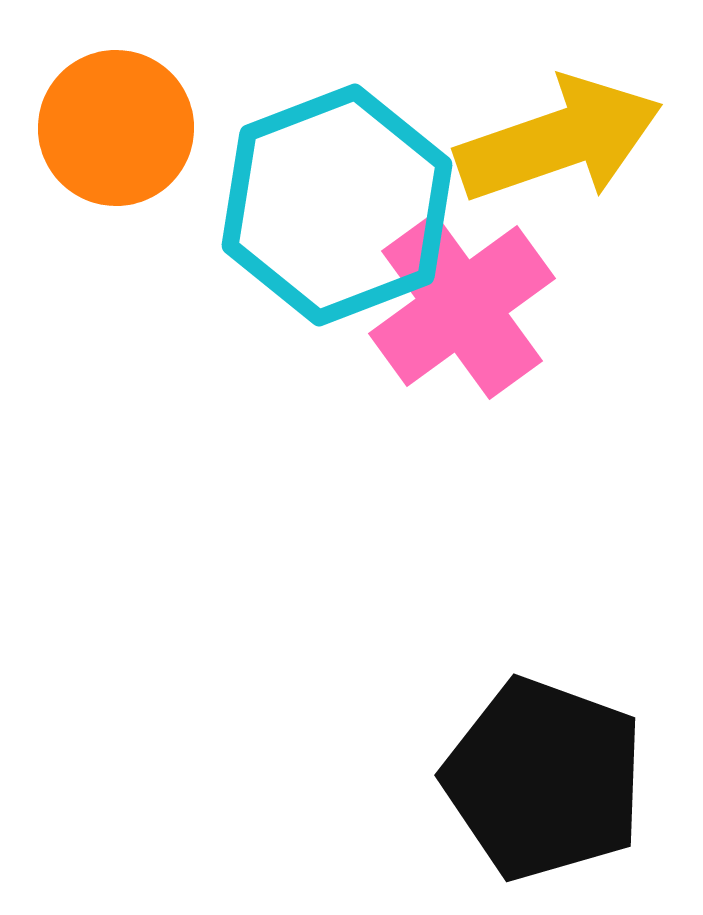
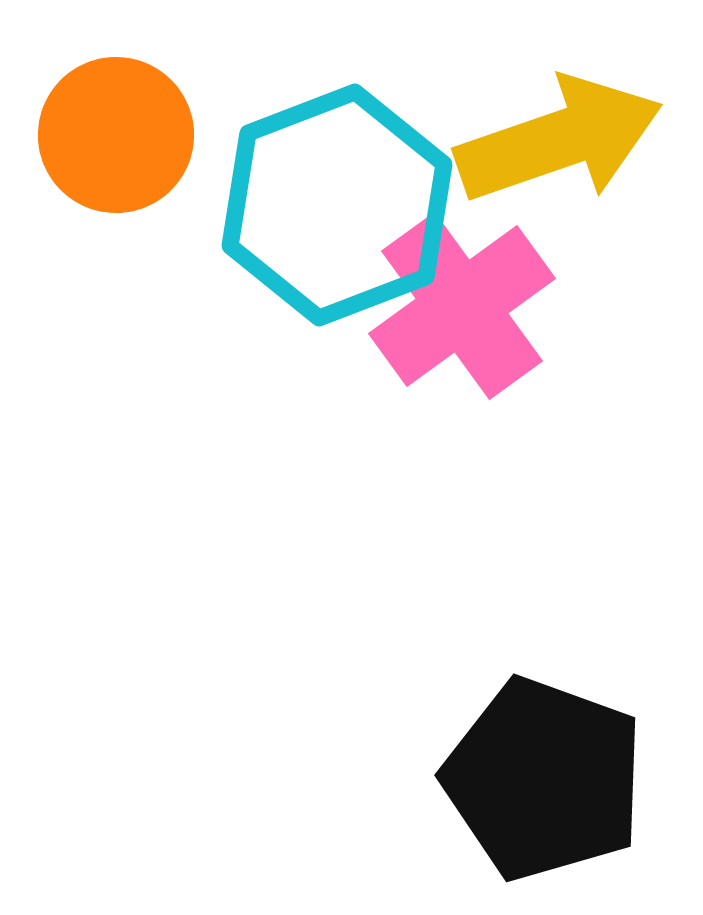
orange circle: moved 7 px down
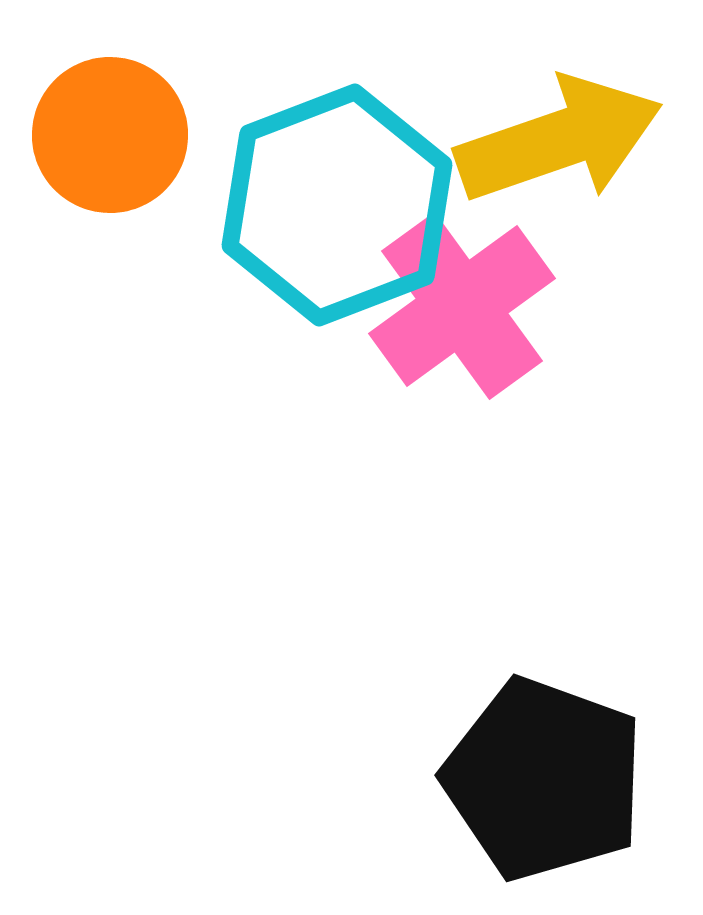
orange circle: moved 6 px left
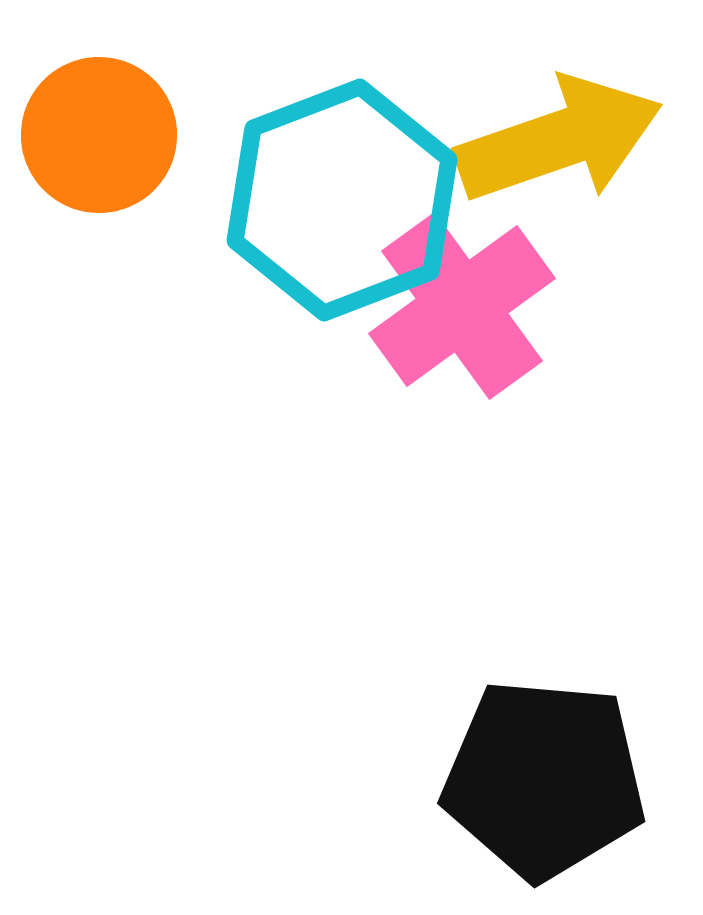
orange circle: moved 11 px left
cyan hexagon: moved 5 px right, 5 px up
black pentagon: rotated 15 degrees counterclockwise
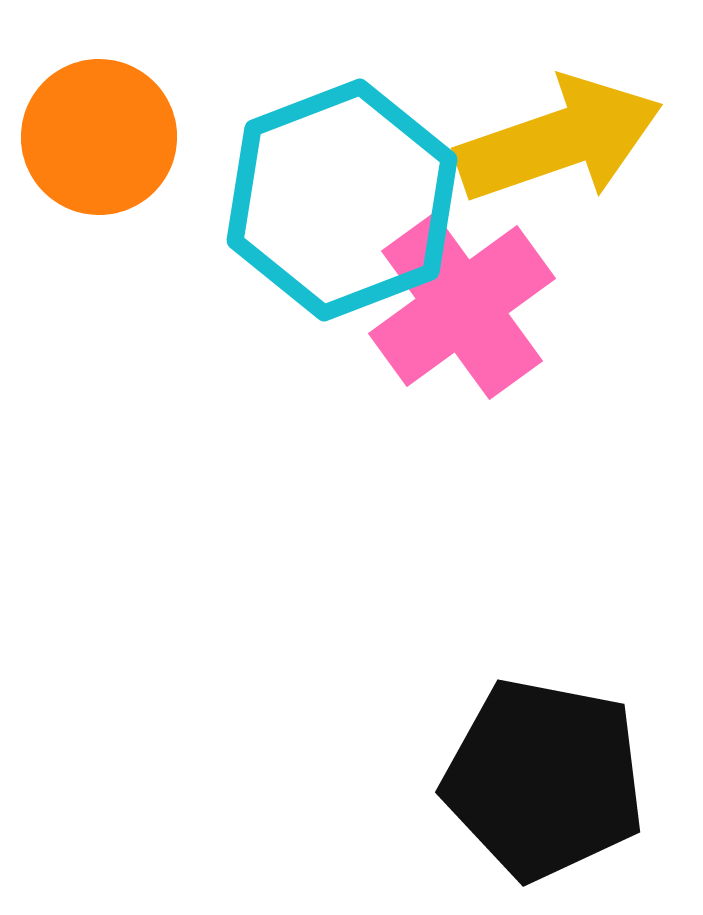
orange circle: moved 2 px down
black pentagon: rotated 6 degrees clockwise
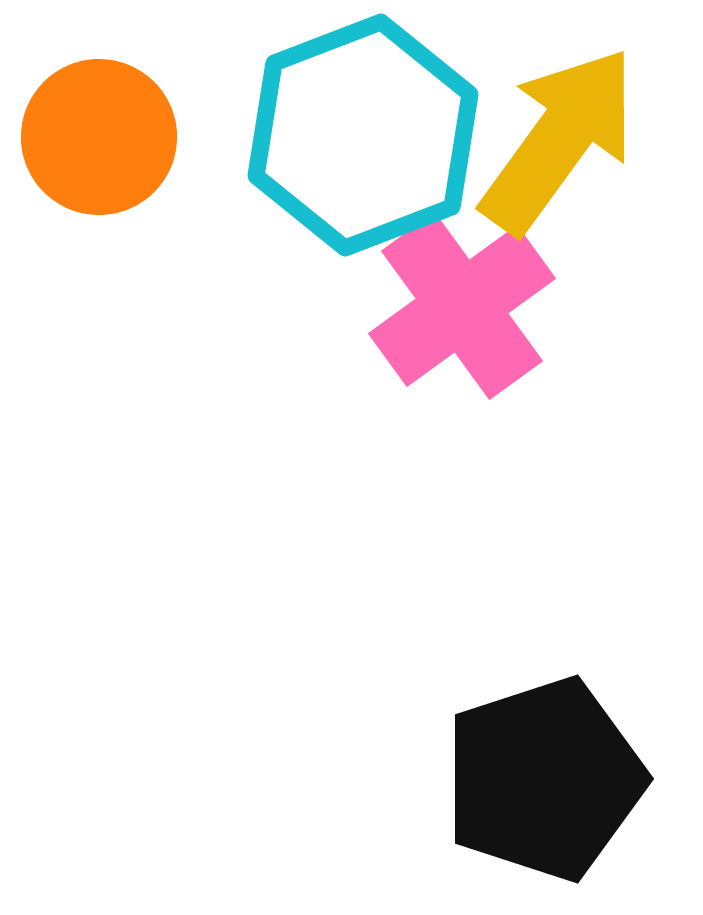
yellow arrow: rotated 35 degrees counterclockwise
cyan hexagon: moved 21 px right, 65 px up
black pentagon: rotated 29 degrees counterclockwise
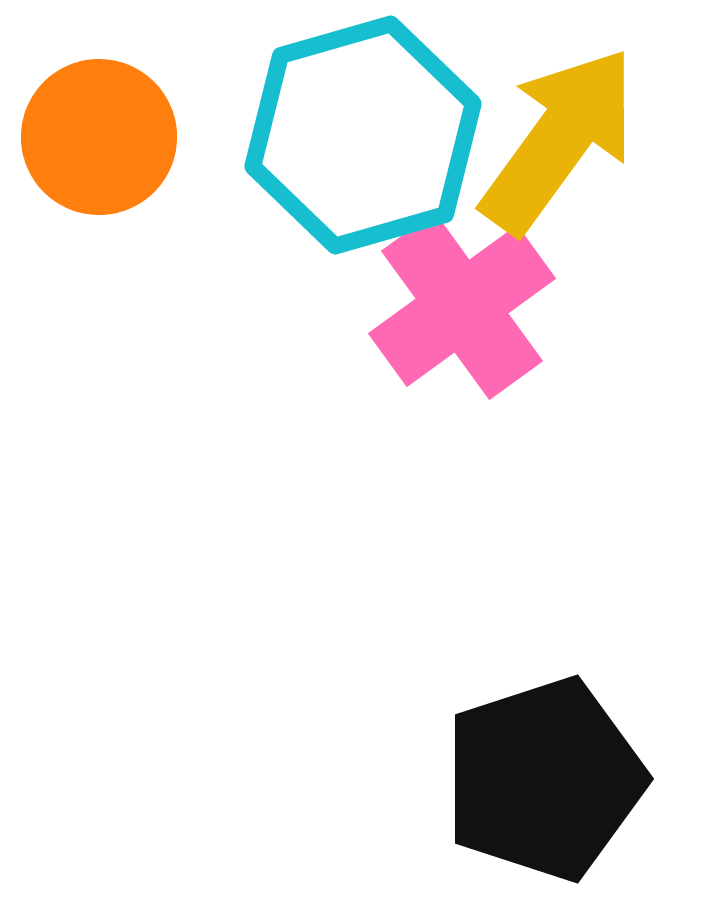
cyan hexagon: rotated 5 degrees clockwise
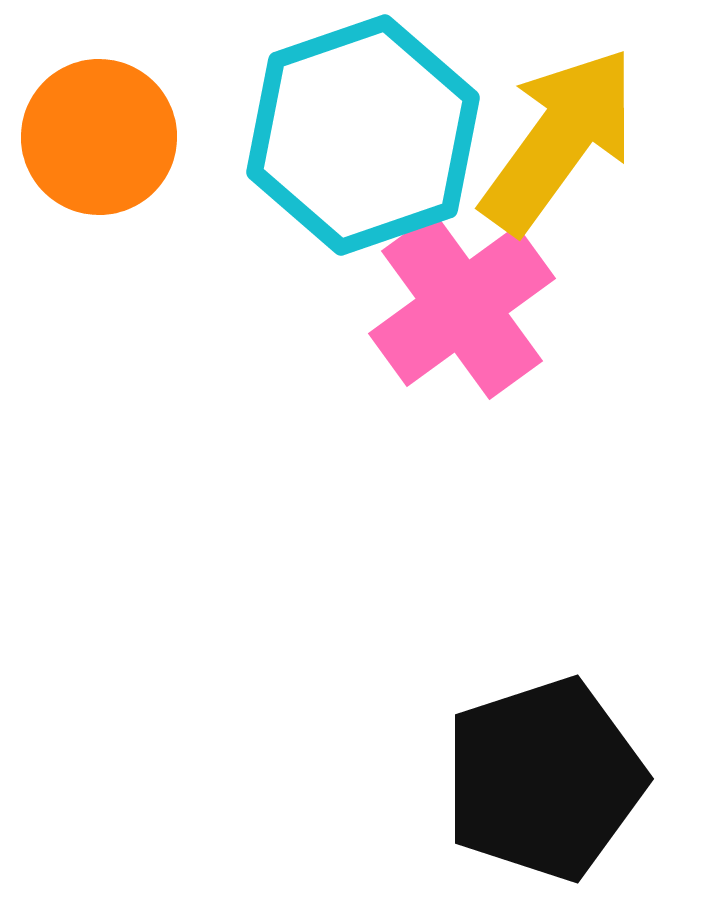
cyan hexagon: rotated 3 degrees counterclockwise
